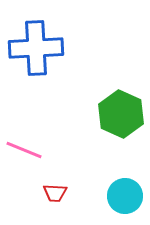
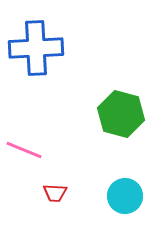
green hexagon: rotated 9 degrees counterclockwise
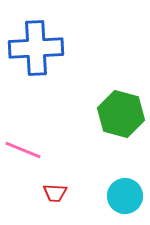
pink line: moved 1 px left
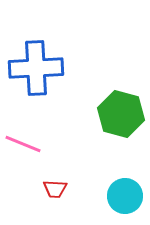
blue cross: moved 20 px down
pink line: moved 6 px up
red trapezoid: moved 4 px up
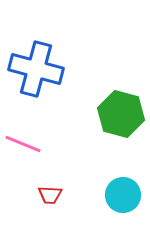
blue cross: moved 1 px down; rotated 18 degrees clockwise
red trapezoid: moved 5 px left, 6 px down
cyan circle: moved 2 px left, 1 px up
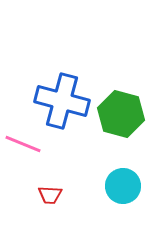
blue cross: moved 26 px right, 32 px down
cyan circle: moved 9 px up
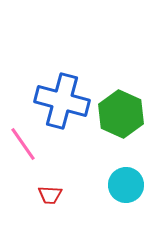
green hexagon: rotated 9 degrees clockwise
pink line: rotated 33 degrees clockwise
cyan circle: moved 3 px right, 1 px up
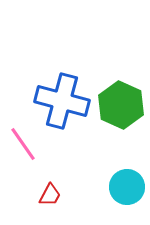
green hexagon: moved 9 px up
cyan circle: moved 1 px right, 2 px down
red trapezoid: rotated 65 degrees counterclockwise
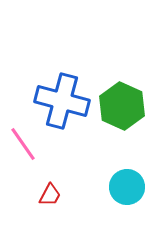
green hexagon: moved 1 px right, 1 px down
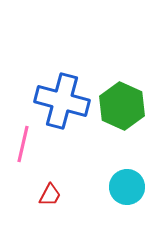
pink line: rotated 48 degrees clockwise
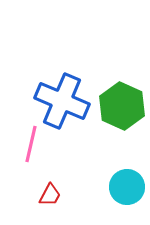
blue cross: rotated 8 degrees clockwise
pink line: moved 8 px right
